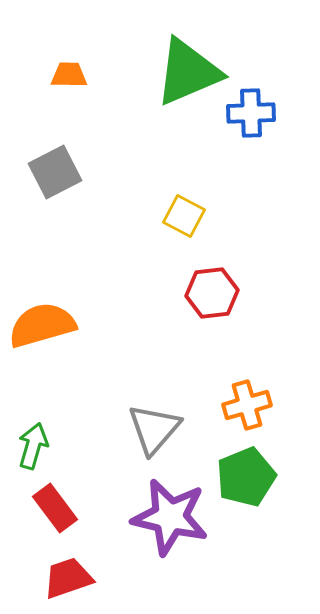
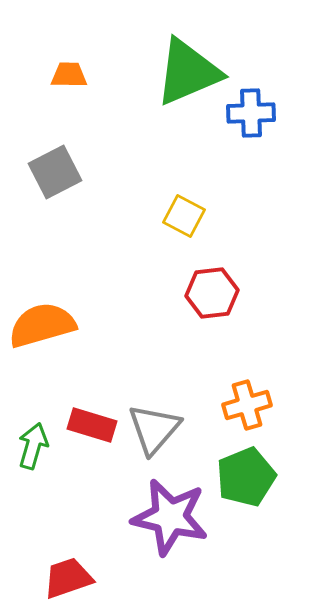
red rectangle: moved 37 px right, 83 px up; rotated 36 degrees counterclockwise
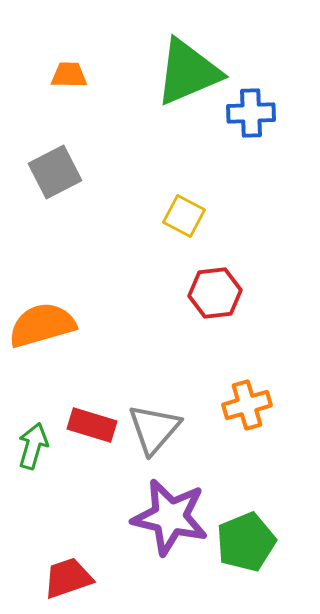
red hexagon: moved 3 px right
green pentagon: moved 65 px down
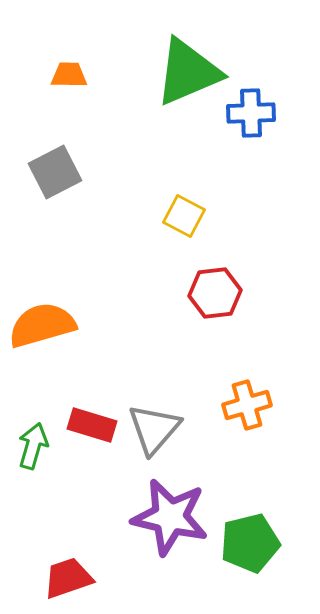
green pentagon: moved 4 px right, 1 px down; rotated 8 degrees clockwise
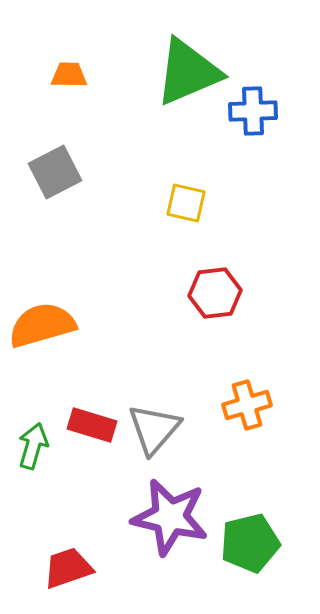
blue cross: moved 2 px right, 2 px up
yellow square: moved 2 px right, 13 px up; rotated 15 degrees counterclockwise
red trapezoid: moved 10 px up
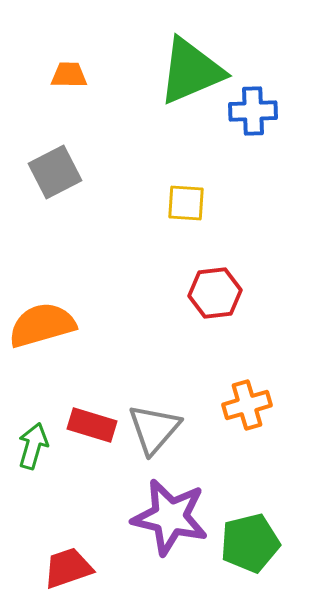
green triangle: moved 3 px right, 1 px up
yellow square: rotated 9 degrees counterclockwise
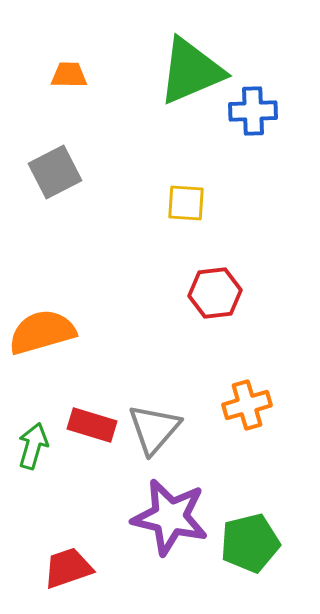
orange semicircle: moved 7 px down
